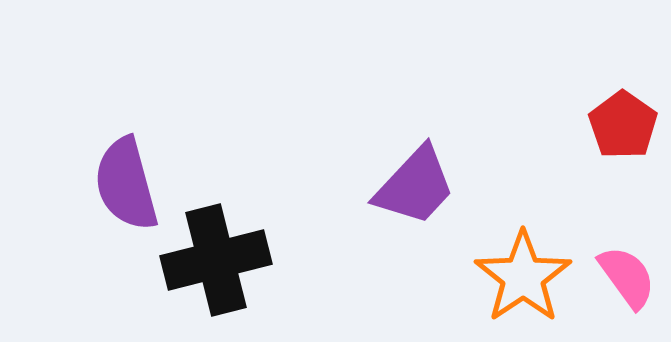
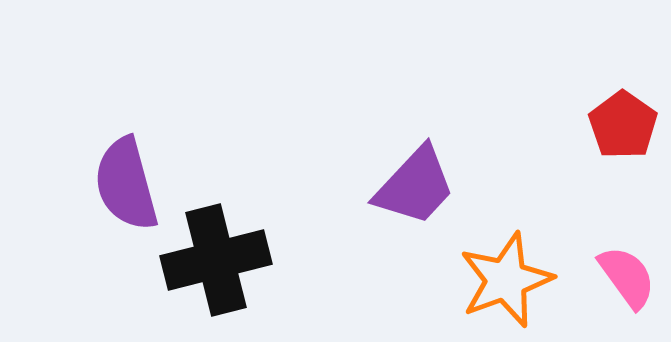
orange star: moved 17 px left, 3 px down; rotated 14 degrees clockwise
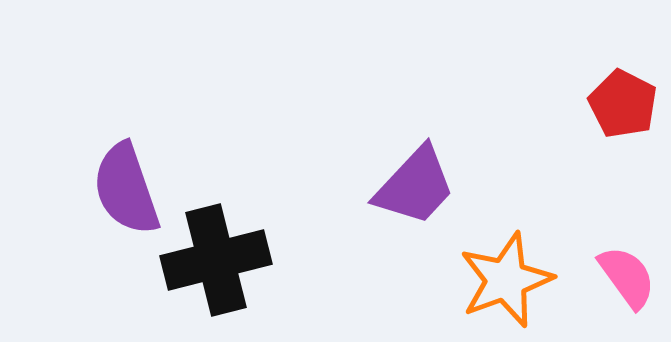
red pentagon: moved 21 px up; rotated 8 degrees counterclockwise
purple semicircle: moved 5 px down; rotated 4 degrees counterclockwise
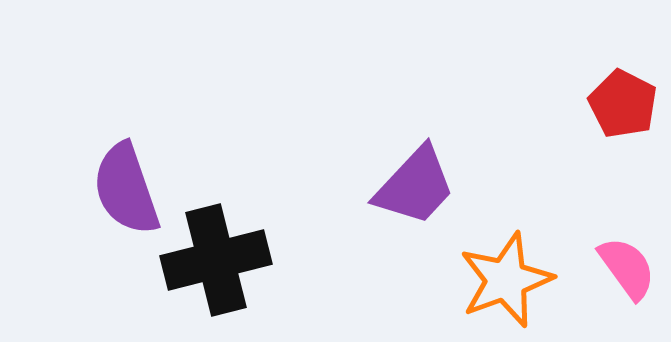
pink semicircle: moved 9 px up
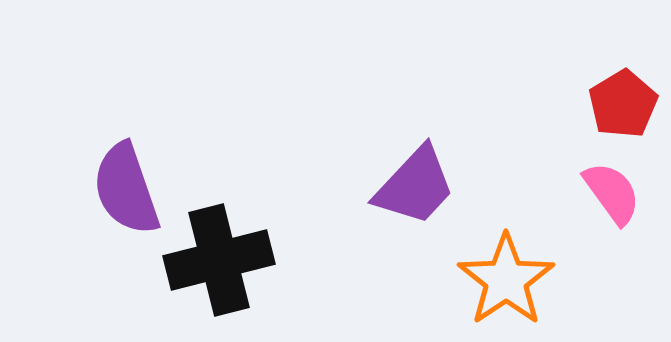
red pentagon: rotated 14 degrees clockwise
black cross: moved 3 px right
pink semicircle: moved 15 px left, 75 px up
orange star: rotated 14 degrees counterclockwise
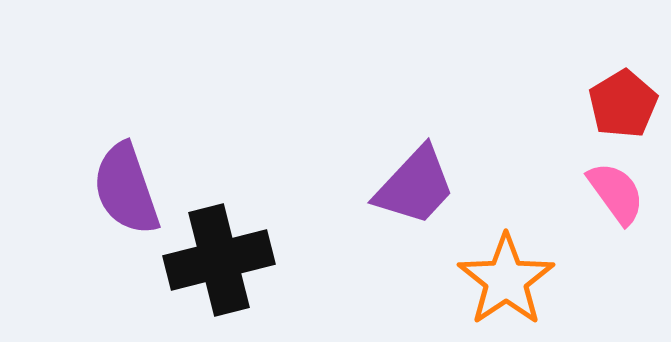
pink semicircle: moved 4 px right
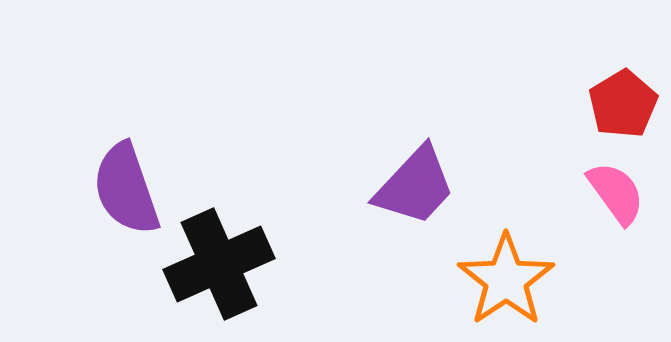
black cross: moved 4 px down; rotated 10 degrees counterclockwise
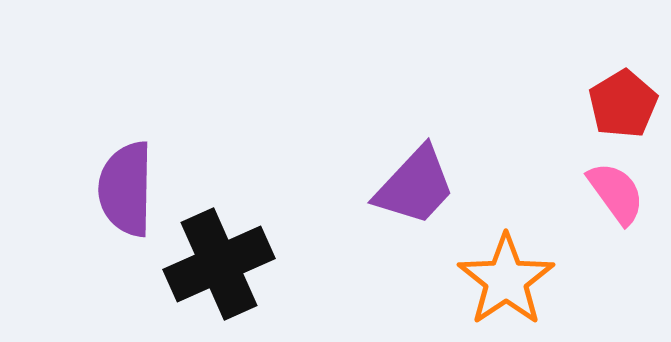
purple semicircle: rotated 20 degrees clockwise
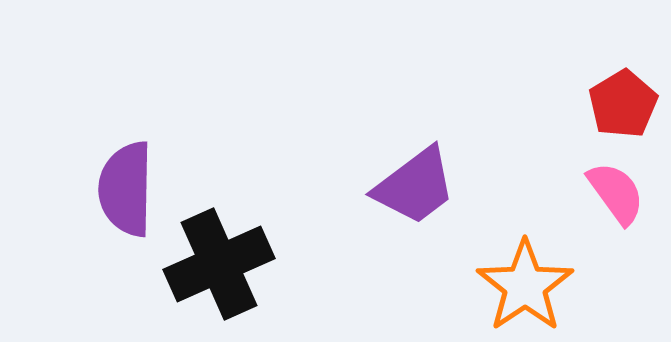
purple trapezoid: rotated 10 degrees clockwise
orange star: moved 19 px right, 6 px down
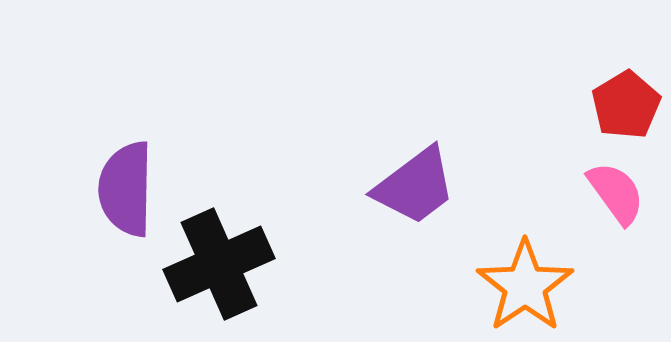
red pentagon: moved 3 px right, 1 px down
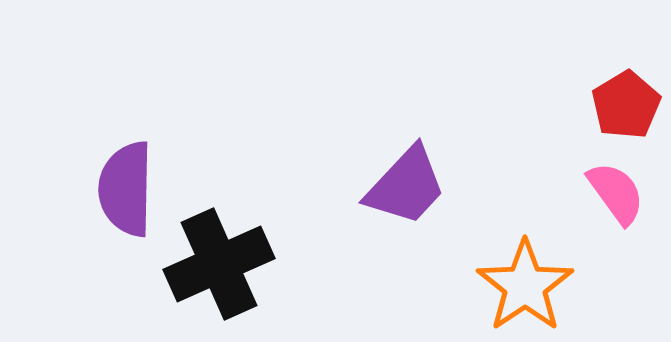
purple trapezoid: moved 9 px left; rotated 10 degrees counterclockwise
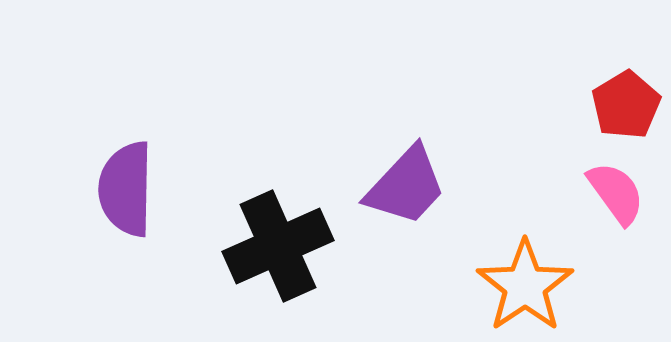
black cross: moved 59 px right, 18 px up
